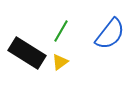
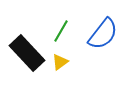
blue semicircle: moved 7 px left
black rectangle: rotated 15 degrees clockwise
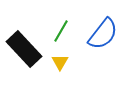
black rectangle: moved 3 px left, 4 px up
yellow triangle: rotated 24 degrees counterclockwise
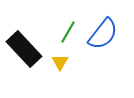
green line: moved 7 px right, 1 px down
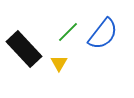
green line: rotated 15 degrees clockwise
yellow triangle: moved 1 px left, 1 px down
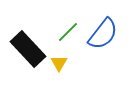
black rectangle: moved 4 px right
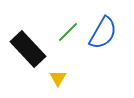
blue semicircle: moved 1 px up; rotated 8 degrees counterclockwise
yellow triangle: moved 1 px left, 15 px down
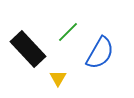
blue semicircle: moved 3 px left, 20 px down
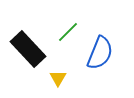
blue semicircle: rotated 8 degrees counterclockwise
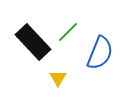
black rectangle: moved 5 px right, 7 px up
